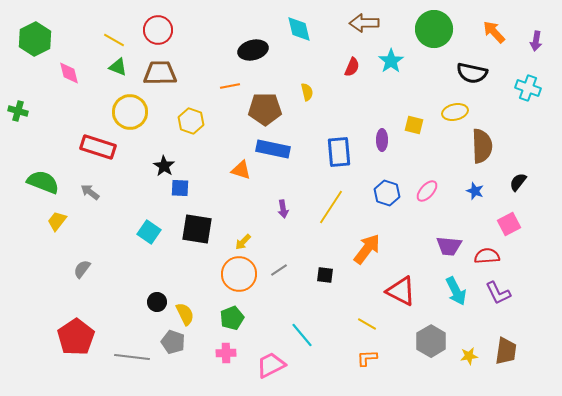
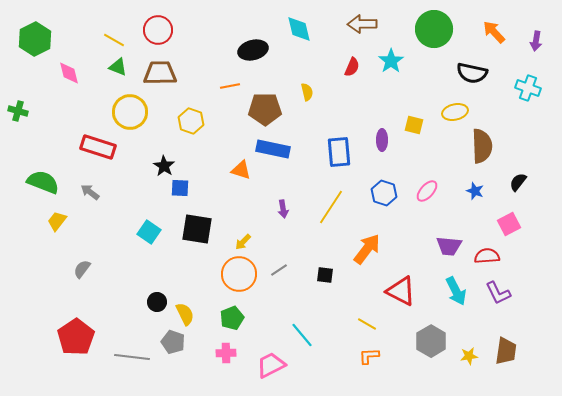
brown arrow at (364, 23): moved 2 px left, 1 px down
blue hexagon at (387, 193): moved 3 px left
orange L-shape at (367, 358): moved 2 px right, 2 px up
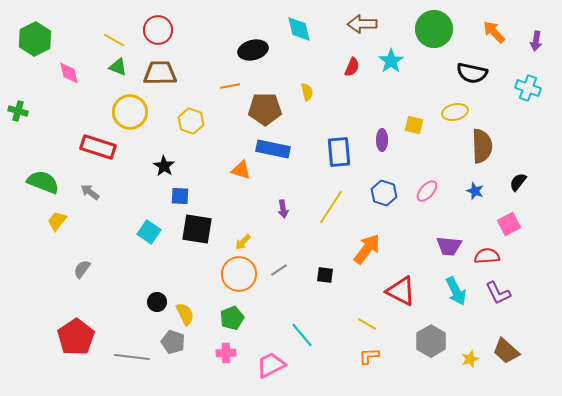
blue square at (180, 188): moved 8 px down
brown trapezoid at (506, 351): rotated 124 degrees clockwise
yellow star at (469, 356): moved 1 px right, 3 px down; rotated 12 degrees counterclockwise
